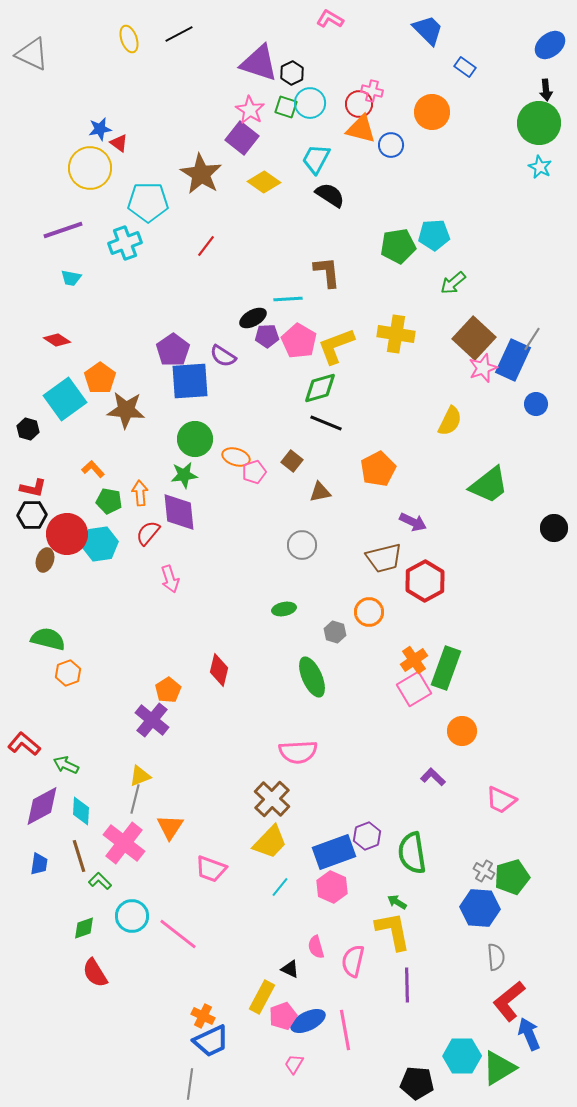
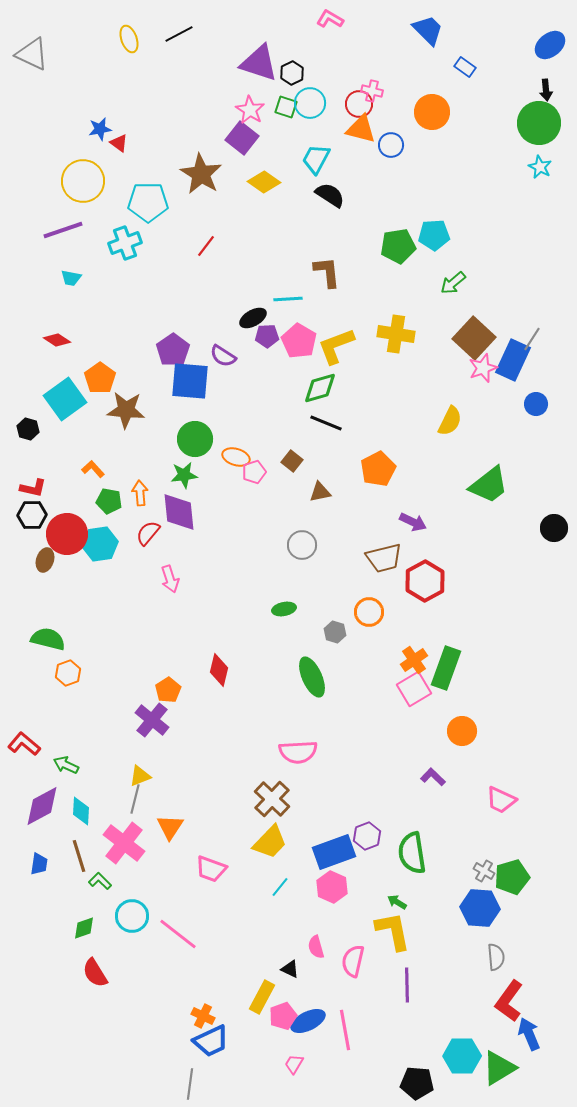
yellow circle at (90, 168): moved 7 px left, 13 px down
blue square at (190, 381): rotated 9 degrees clockwise
red L-shape at (509, 1001): rotated 15 degrees counterclockwise
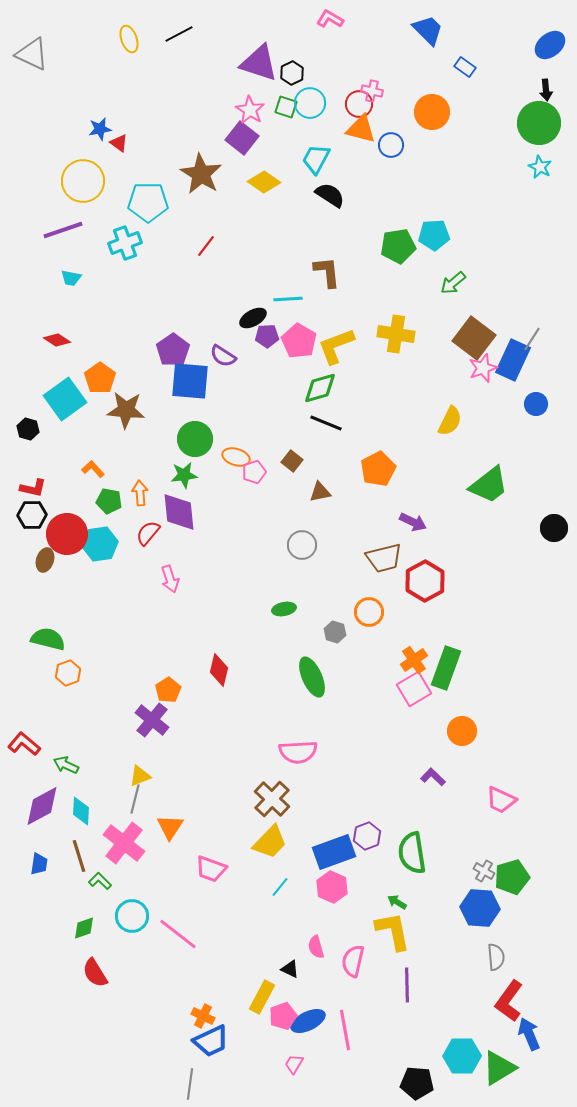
brown square at (474, 338): rotated 6 degrees counterclockwise
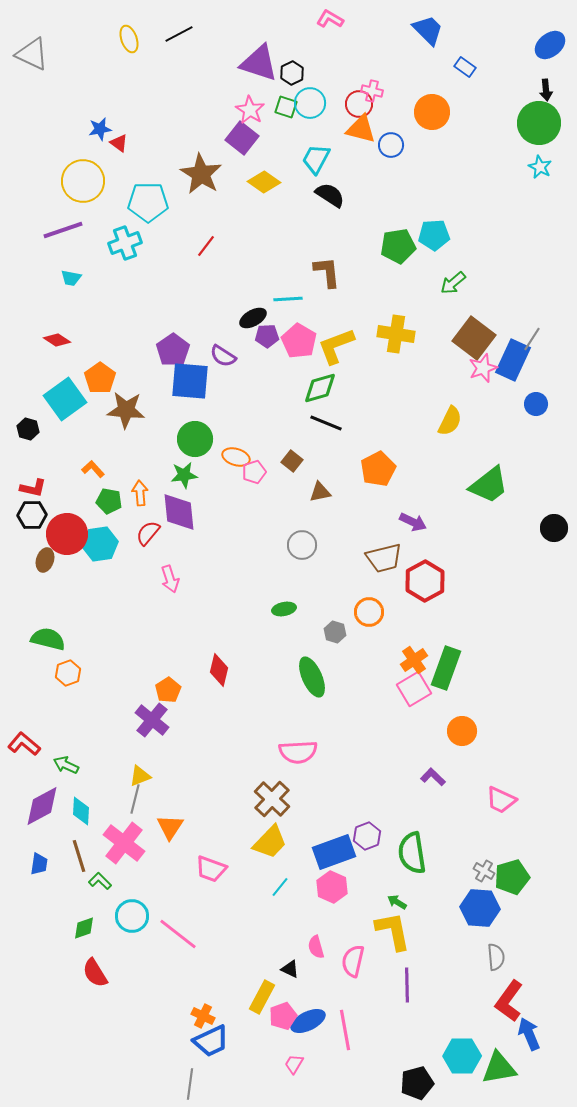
green triangle at (499, 1068): rotated 21 degrees clockwise
black pentagon at (417, 1083): rotated 20 degrees counterclockwise
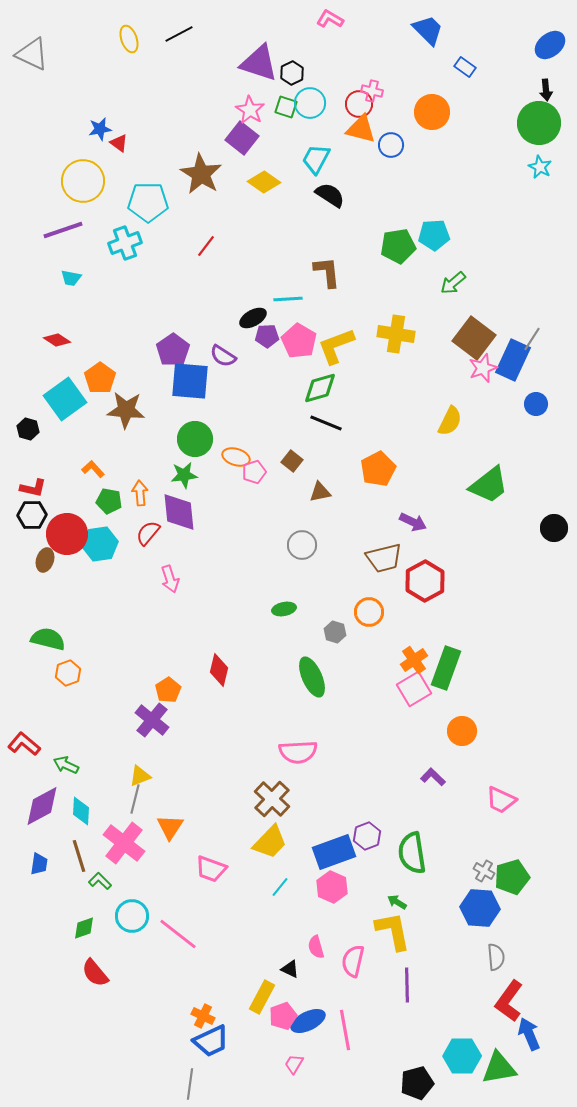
red semicircle at (95, 973): rotated 8 degrees counterclockwise
